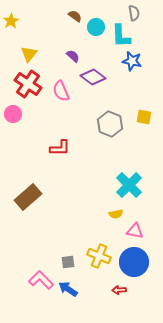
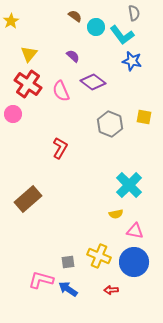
cyan L-shape: moved 1 px right, 1 px up; rotated 35 degrees counterclockwise
purple diamond: moved 5 px down
red L-shape: rotated 60 degrees counterclockwise
brown rectangle: moved 2 px down
pink L-shape: rotated 30 degrees counterclockwise
red arrow: moved 8 px left
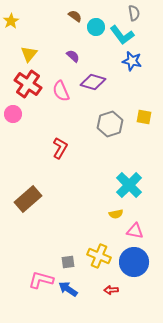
purple diamond: rotated 20 degrees counterclockwise
gray hexagon: rotated 20 degrees clockwise
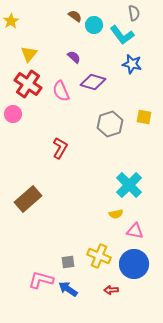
cyan circle: moved 2 px left, 2 px up
purple semicircle: moved 1 px right, 1 px down
blue star: moved 3 px down
blue circle: moved 2 px down
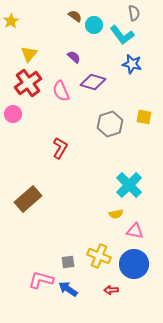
red cross: moved 1 px up; rotated 20 degrees clockwise
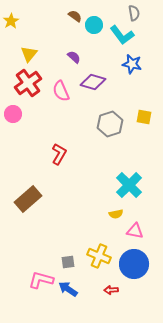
red L-shape: moved 1 px left, 6 px down
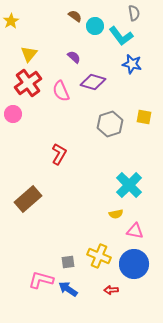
cyan circle: moved 1 px right, 1 px down
cyan L-shape: moved 1 px left, 1 px down
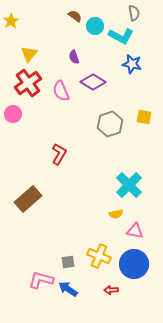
cyan L-shape: rotated 25 degrees counterclockwise
purple semicircle: rotated 152 degrees counterclockwise
purple diamond: rotated 15 degrees clockwise
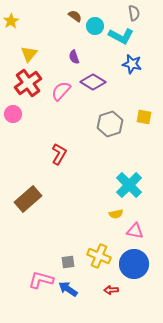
pink semicircle: rotated 65 degrees clockwise
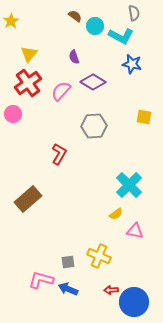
gray hexagon: moved 16 px left, 2 px down; rotated 15 degrees clockwise
yellow semicircle: rotated 24 degrees counterclockwise
blue circle: moved 38 px down
blue arrow: rotated 12 degrees counterclockwise
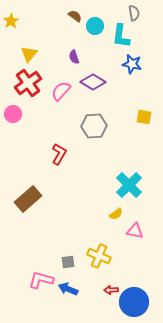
cyan L-shape: rotated 70 degrees clockwise
